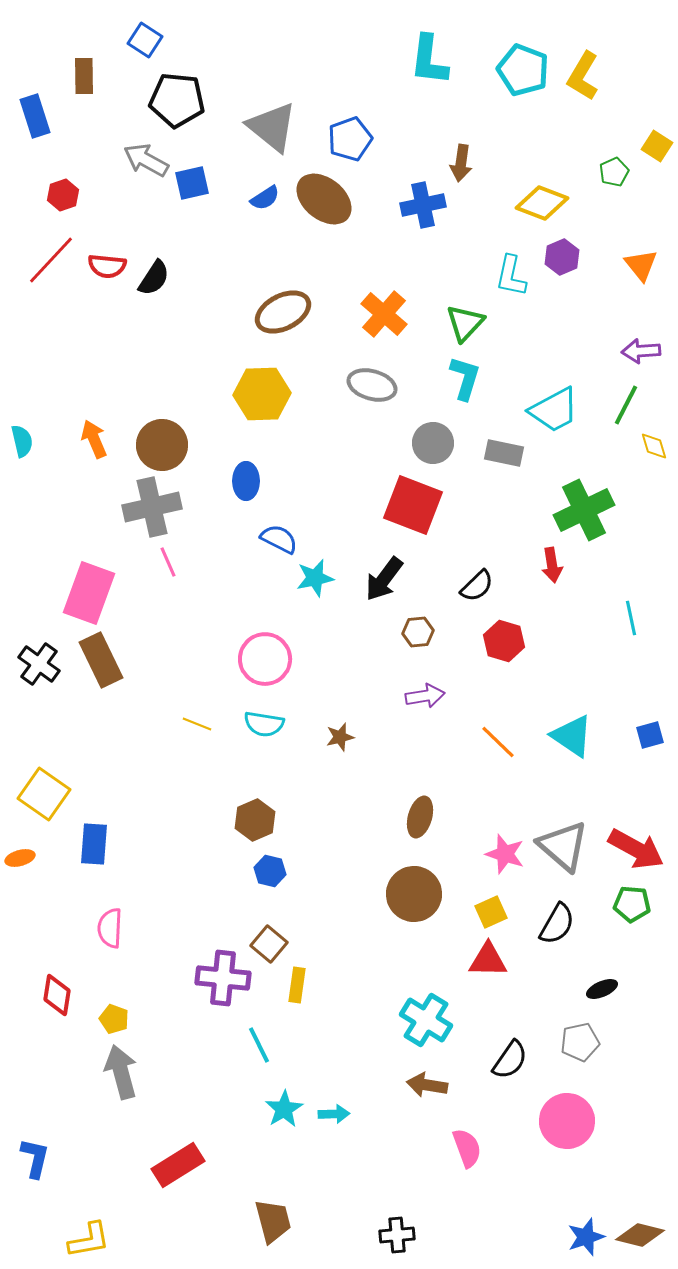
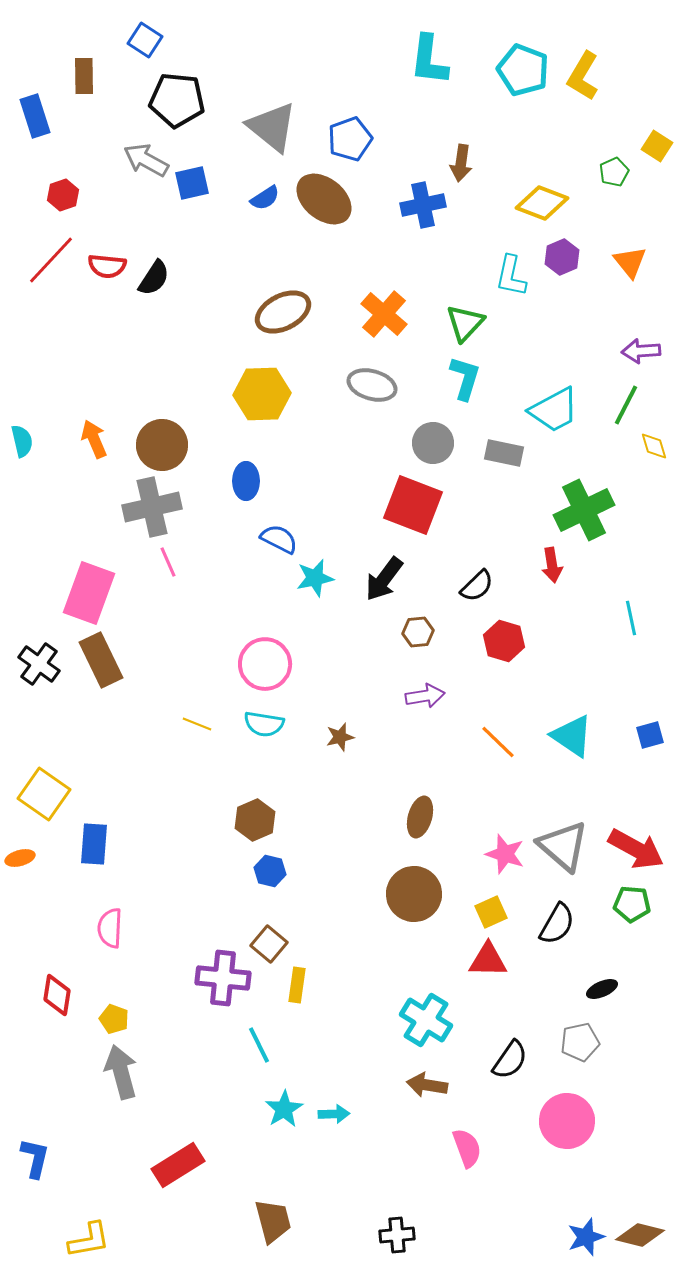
orange triangle at (641, 265): moved 11 px left, 3 px up
pink circle at (265, 659): moved 5 px down
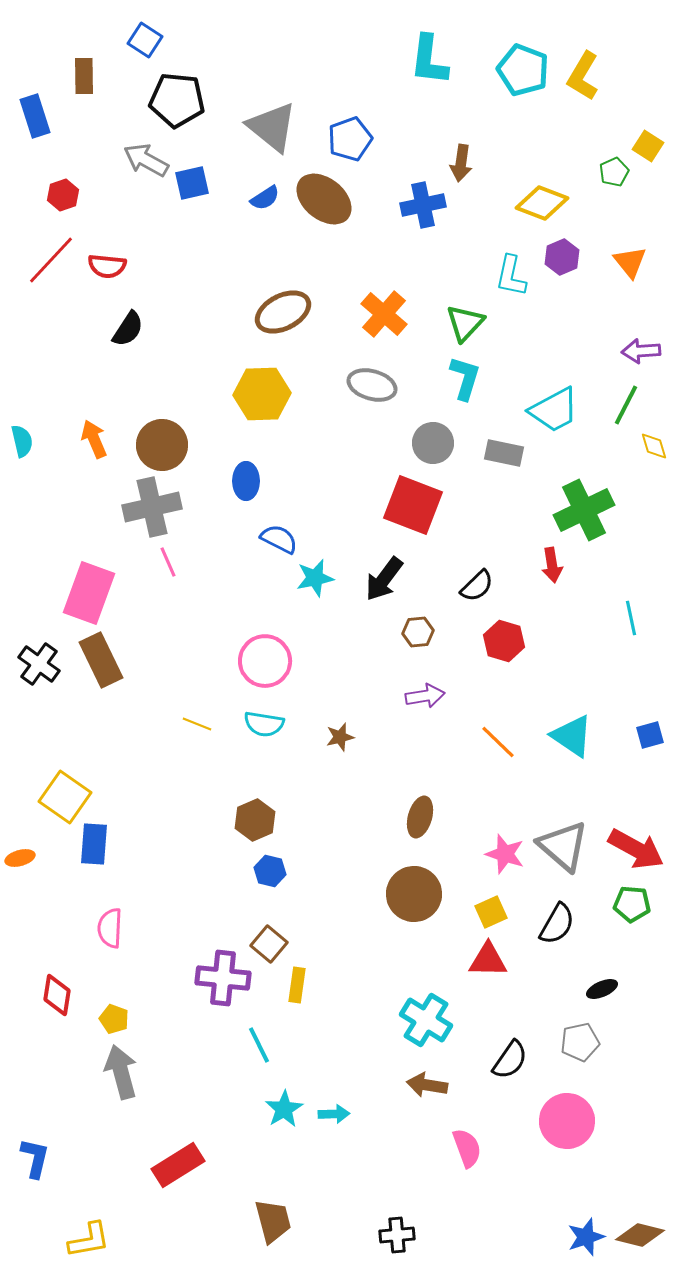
yellow square at (657, 146): moved 9 px left
black semicircle at (154, 278): moved 26 px left, 51 px down
pink circle at (265, 664): moved 3 px up
yellow square at (44, 794): moved 21 px right, 3 px down
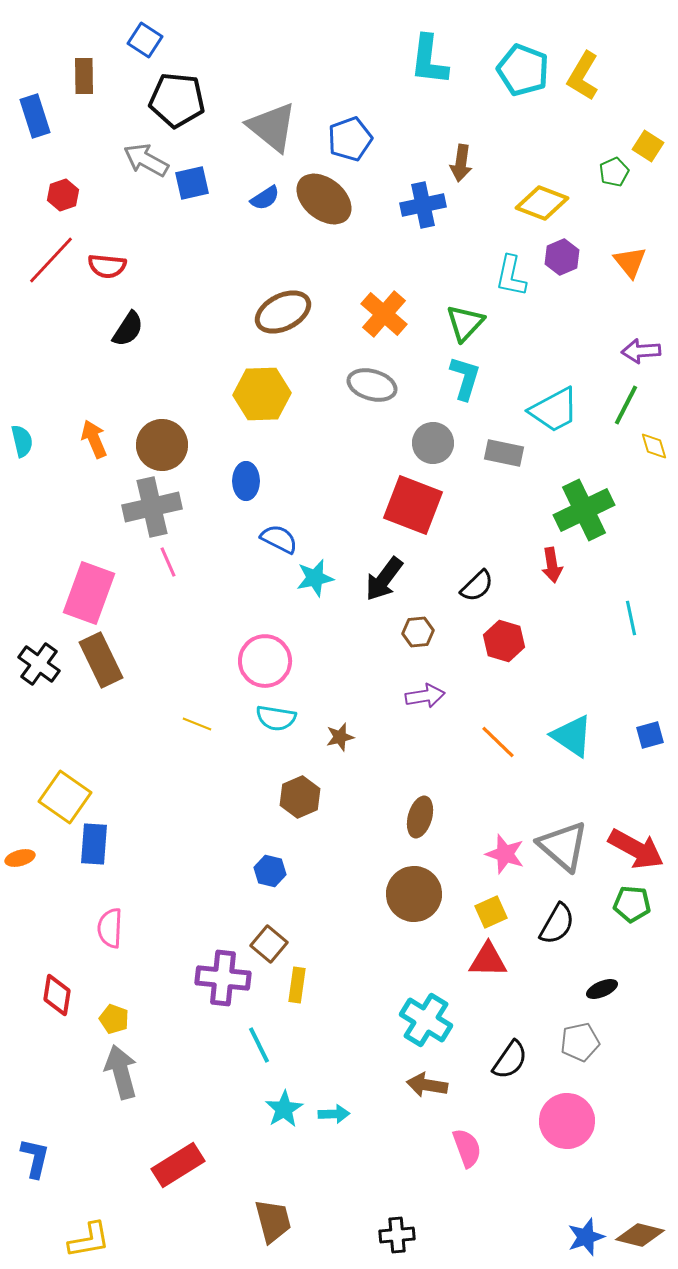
cyan semicircle at (264, 724): moved 12 px right, 6 px up
brown hexagon at (255, 820): moved 45 px right, 23 px up
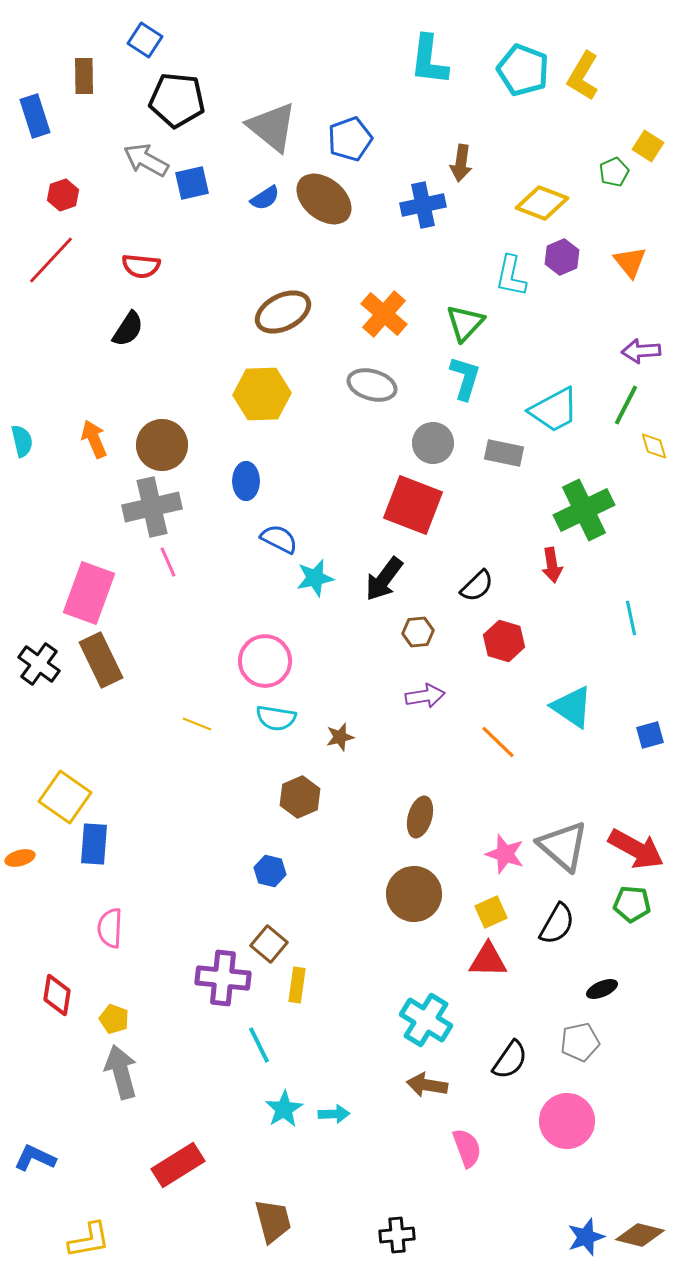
red semicircle at (107, 266): moved 34 px right
cyan triangle at (572, 736): moved 29 px up
blue L-shape at (35, 1158): rotated 78 degrees counterclockwise
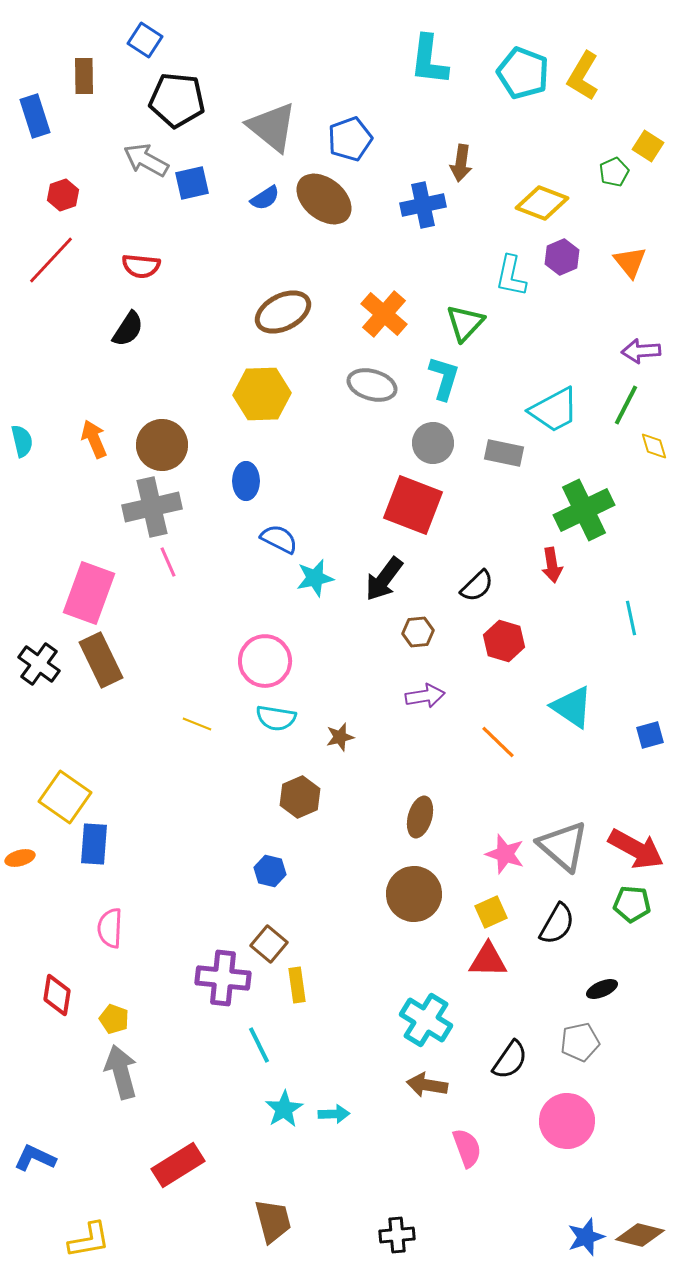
cyan pentagon at (523, 70): moved 3 px down
cyan L-shape at (465, 378): moved 21 px left
yellow rectangle at (297, 985): rotated 16 degrees counterclockwise
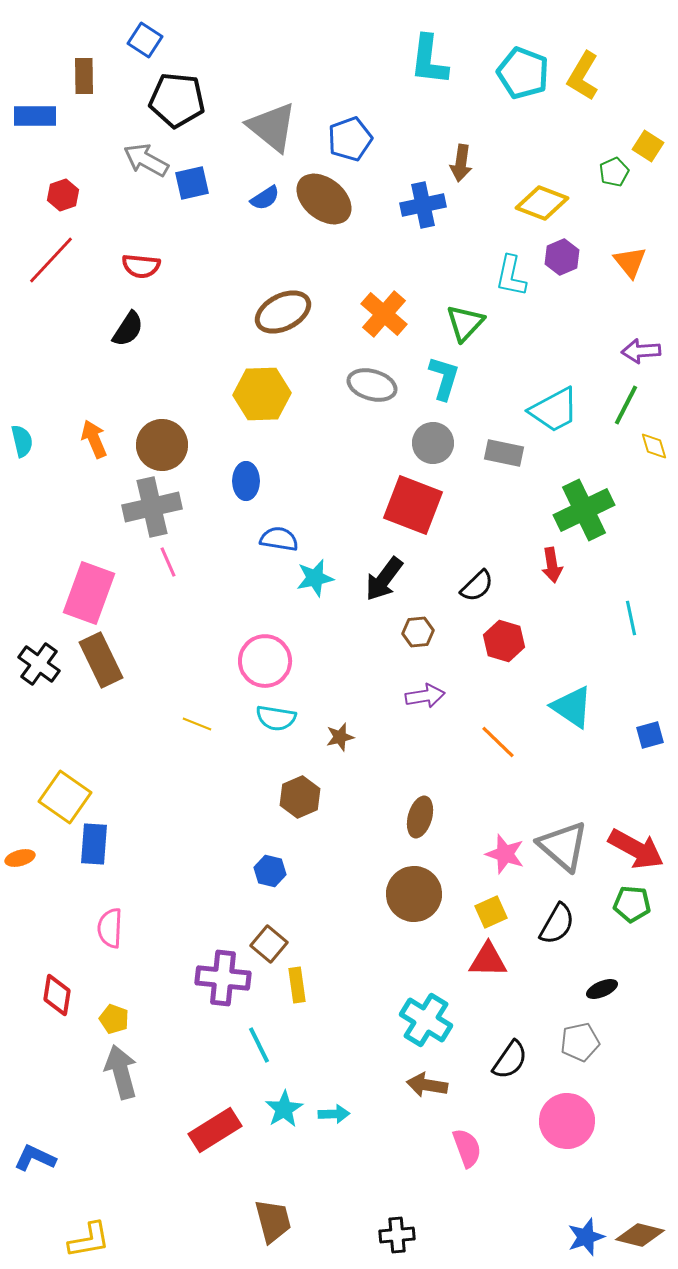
blue rectangle at (35, 116): rotated 72 degrees counterclockwise
blue semicircle at (279, 539): rotated 18 degrees counterclockwise
red rectangle at (178, 1165): moved 37 px right, 35 px up
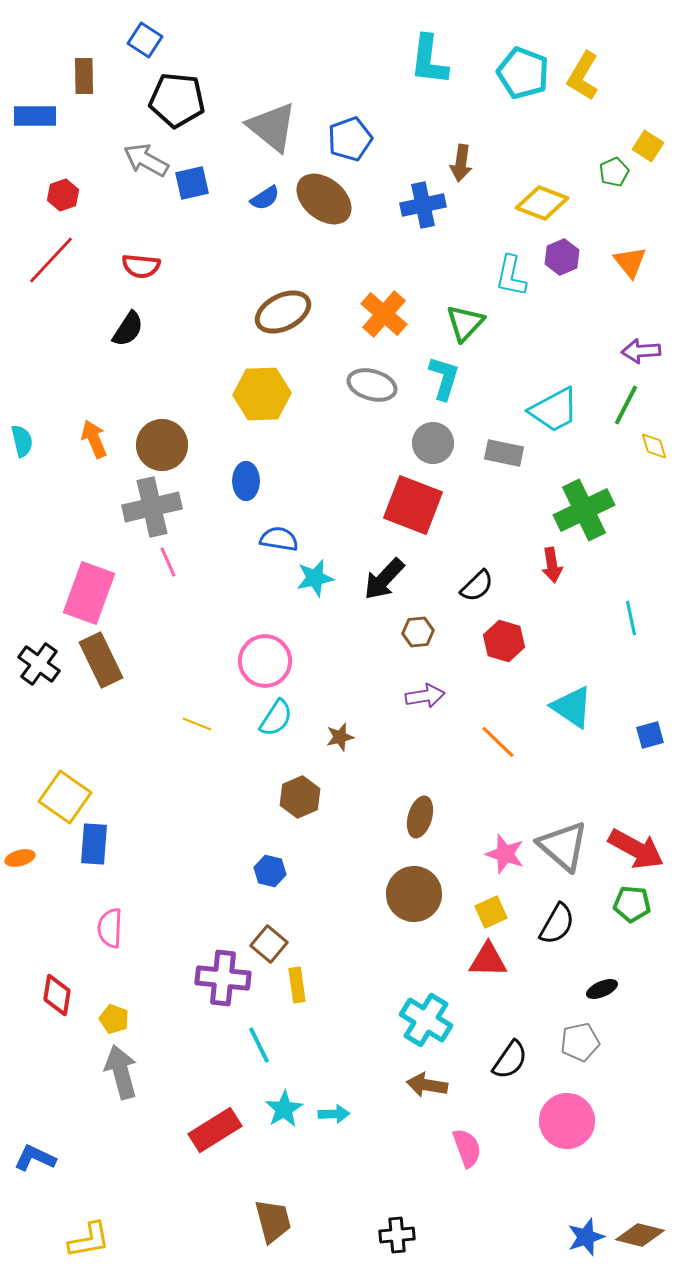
black arrow at (384, 579): rotated 6 degrees clockwise
cyan semicircle at (276, 718): rotated 66 degrees counterclockwise
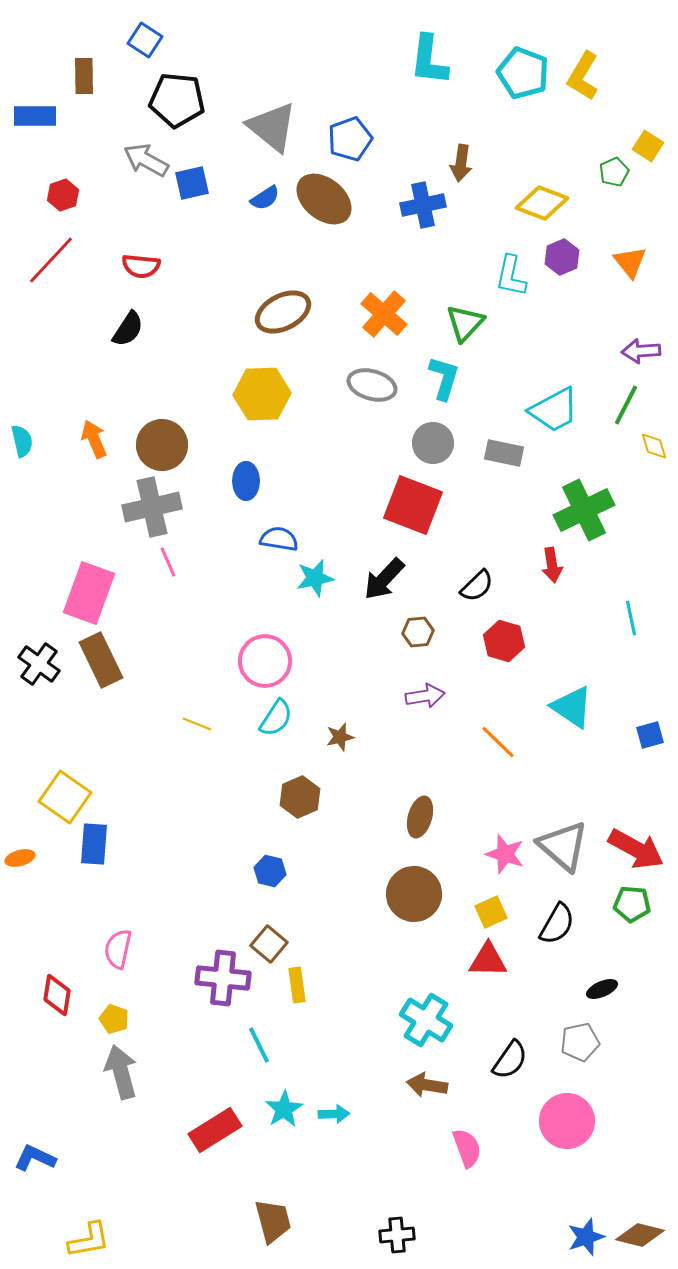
pink semicircle at (110, 928): moved 8 px right, 21 px down; rotated 9 degrees clockwise
